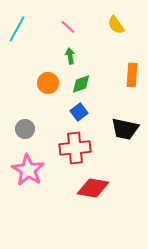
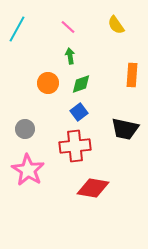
red cross: moved 2 px up
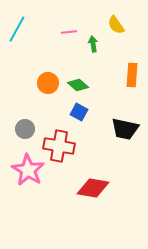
pink line: moved 1 px right, 5 px down; rotated 49 degrees counterclockwise
green arrow: moved 23 px right, 12 px up
green diamond: moved 3 px left, 1 px down; rotated 60 degrees clockwise
blue square: rotated 24 degrees counterclockwise
red cross: moved 16 px left; rotated 16 degrees clockwise
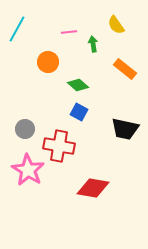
orange rectangle: moved 7 px left, 6 px up; rotated 55 degrees counterclockwise
orange circle: moved 21 px up
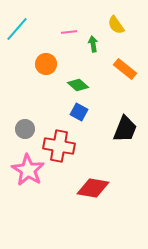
cyan line: rotated 12 degrees clockwise
orange circle: moved 2 px left, 2 px down
black trapezoid: rotated 80 degrees counterclockwise
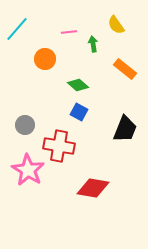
orange circle: moved 1 px left, 5 px up
gray circle: moved 4 px up
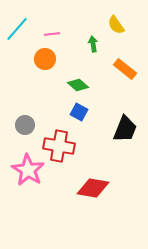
pink line: moved 17 px left, 2 px down
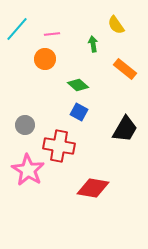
black trapezoid: rotated 8 degrees clockwise
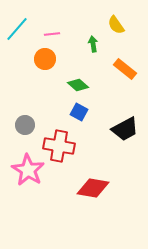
black trapezoid: rotated 32 degrees clockwise
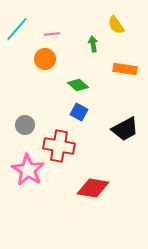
orange rectangle: rotated 30 degrees counterclockwise
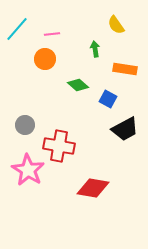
green arrow: moved 2 px right, 5 px down
blue square: moved 29 px right, 13 px up
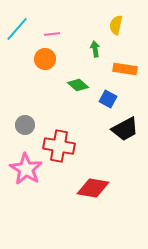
yellow semicircle: rotated 48 degrees clockwise
pink star: moved 2 px left, 1 px up
